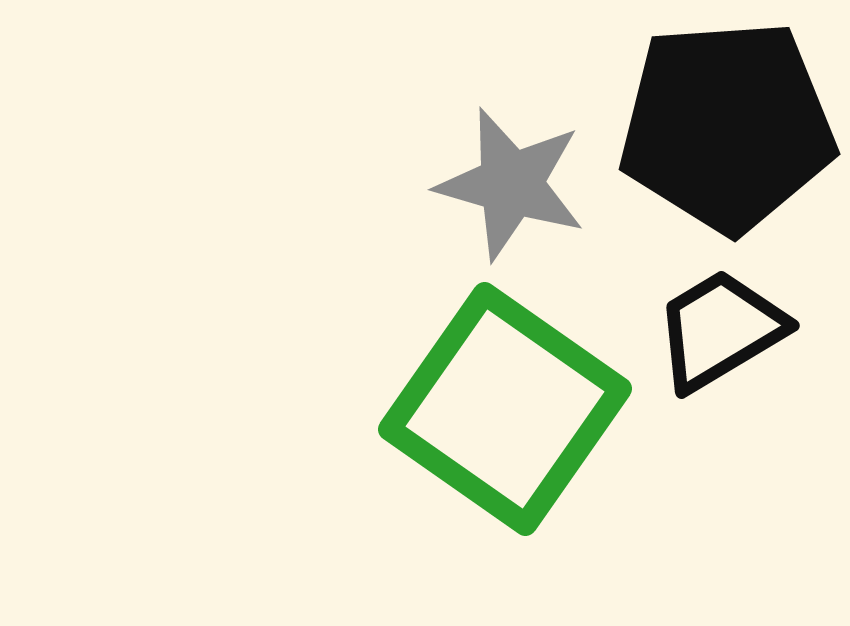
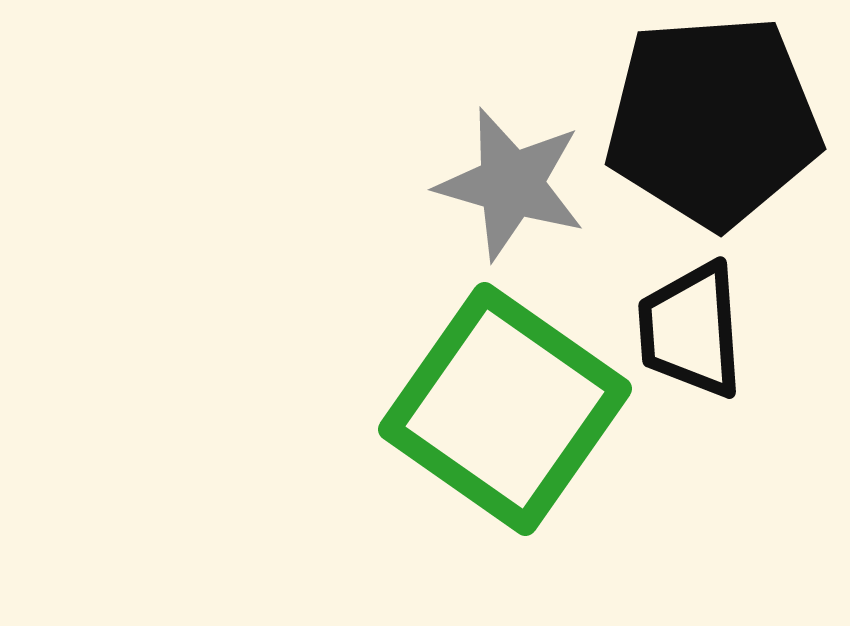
black pentagon: moved 14 px left, 5 px up
black trapezoid: moved 29 px left; rotated 63 degrees counterclockwise
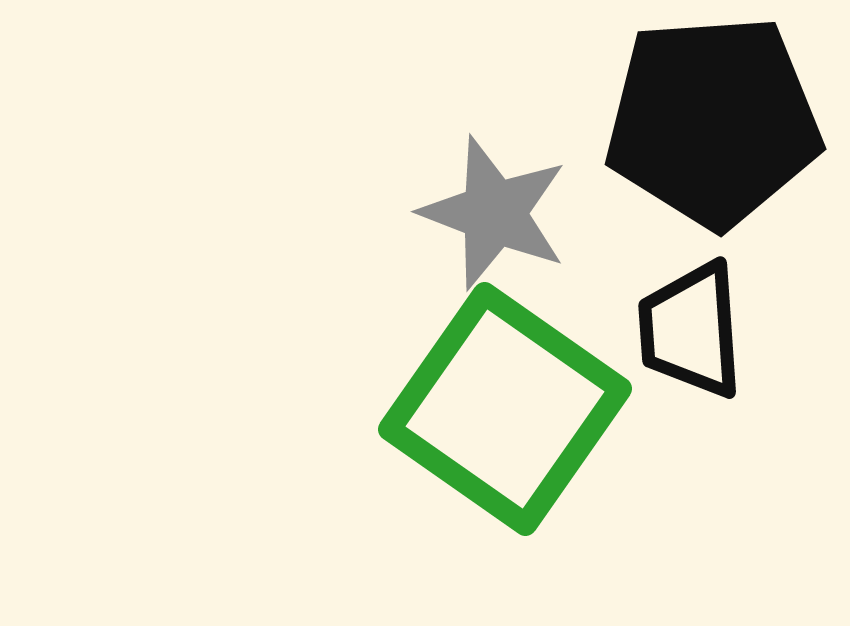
gray star: moved 17 px left, 29 px down; rotated 5 degrees clockwise
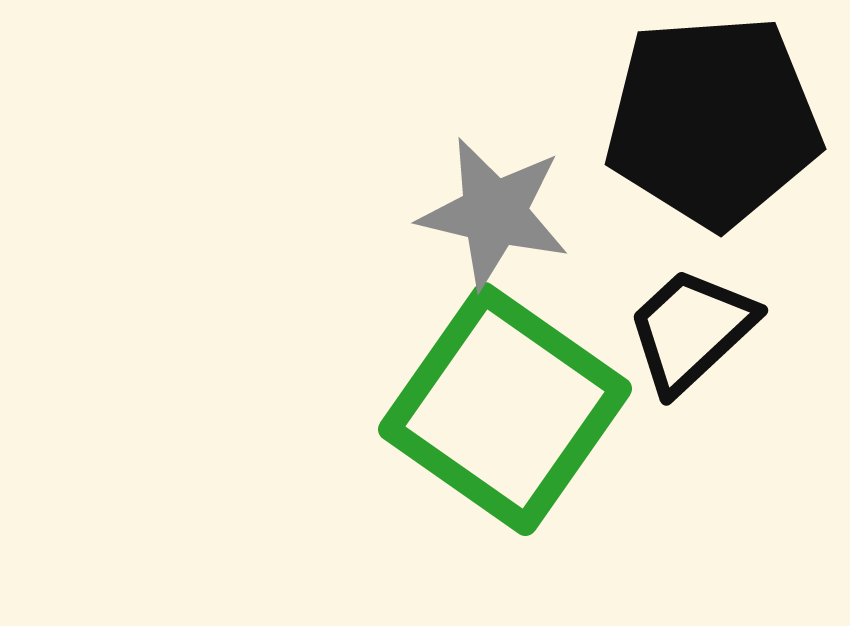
gray star: rotated 8 degrees counterclockwise
black trapezoid: rotated 51 degrees clockwise
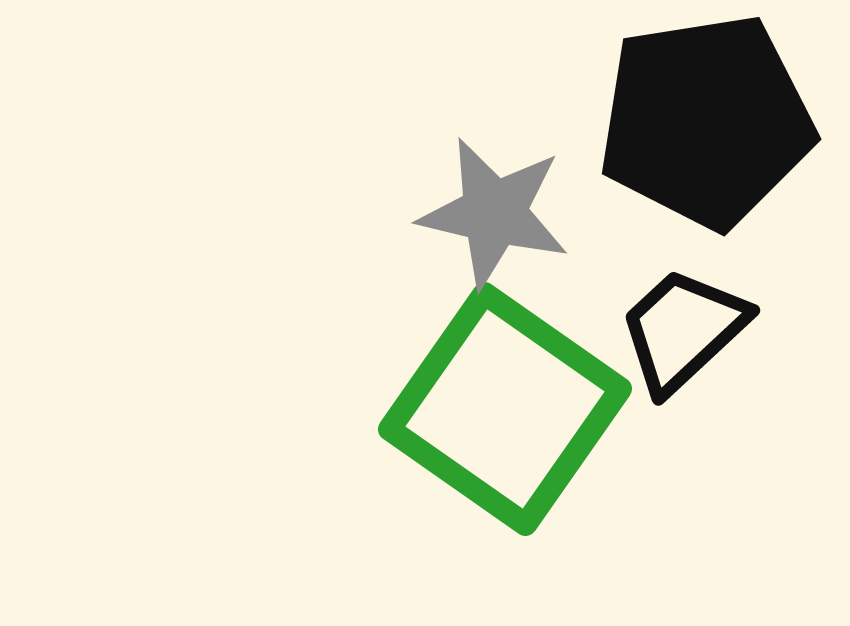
black pentagon: moved 7 px left; rotated 5 degrees counterclockwise
black trapezoid: moved 8 px left
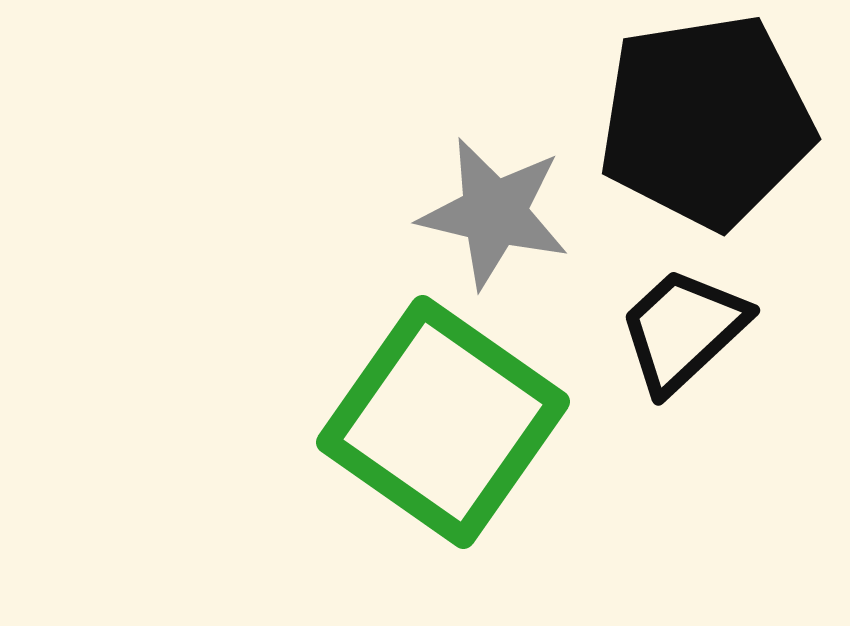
green square: moved 62 px left, 13 px down
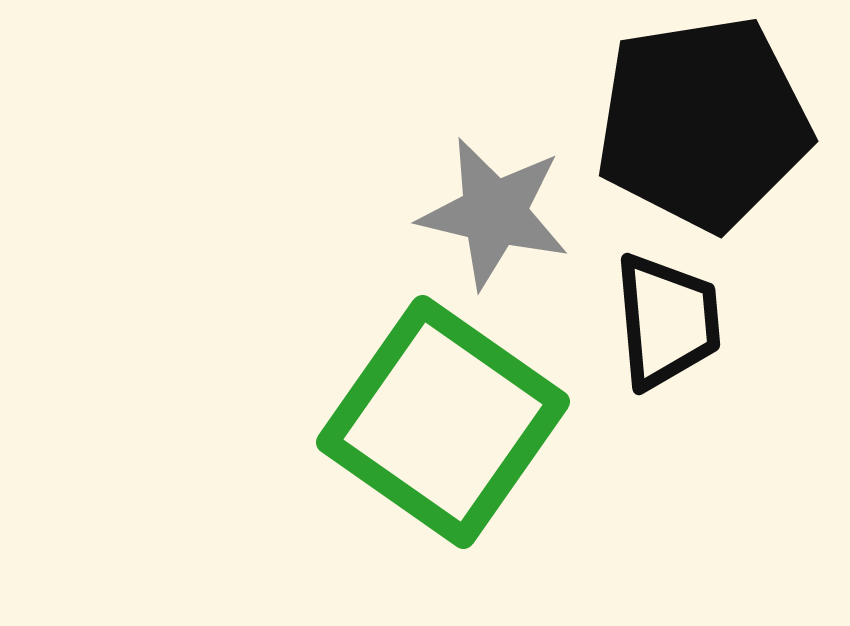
black pentagon: moved 3 px left, 2 px down
black trapezoid: moved 16 px left, 9 px up; rotated 128 degrees clockwise
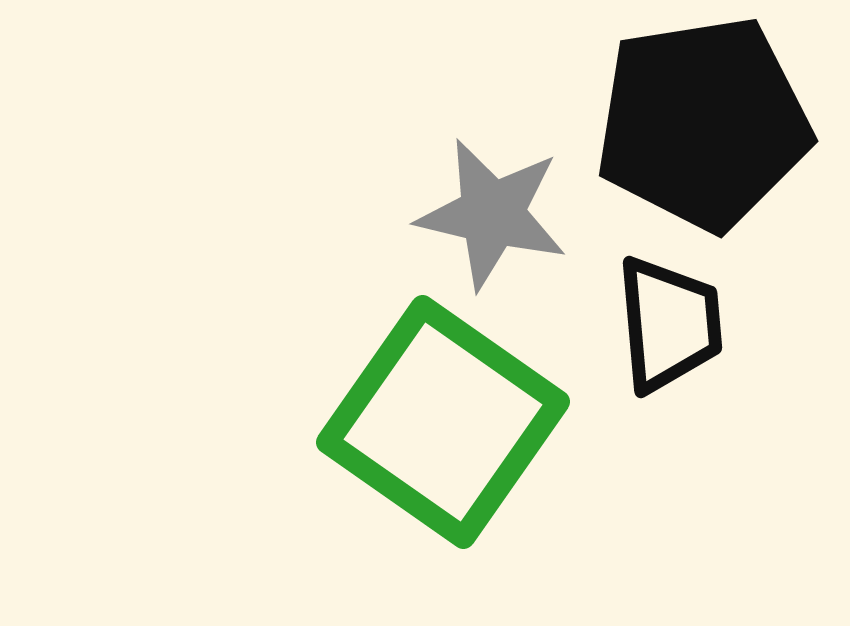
gray star: moved 2 px left, 1 px down
black trapezoid: moved 2 px right, 3 px down
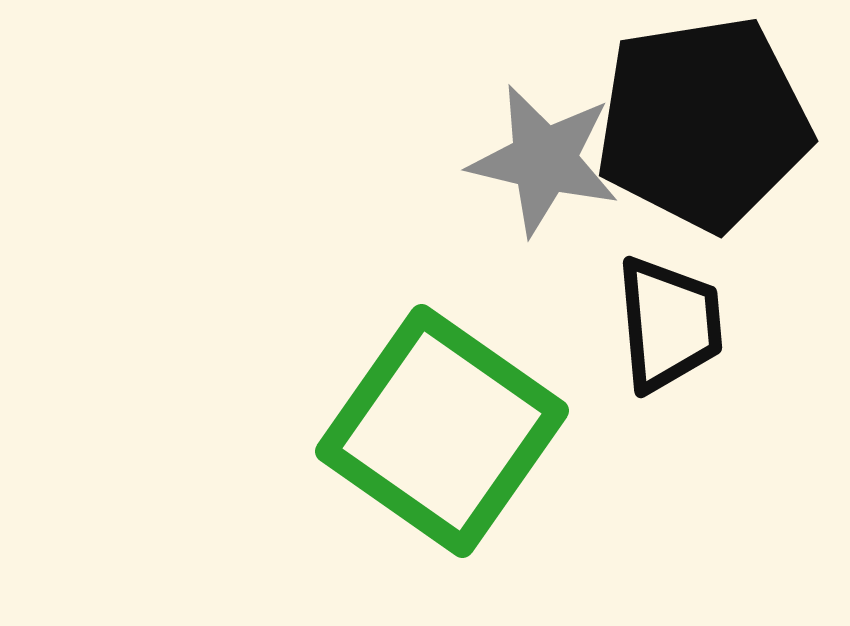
gray star: moved 52 px right, 54 px up
green square: moved 1 px left, 9 px down
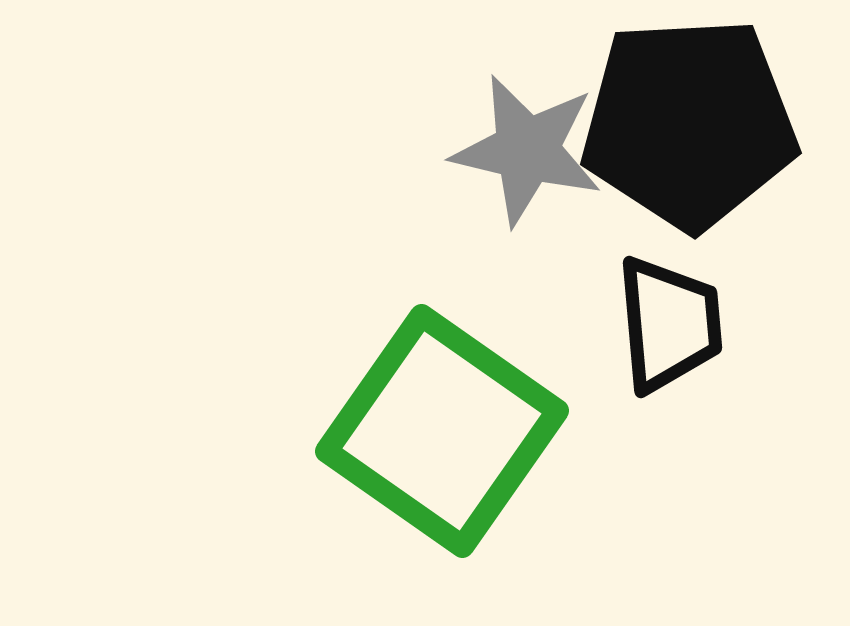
black pentagon: moved 14 px left; rotated 6 degrees clockwise
gray star: moved 17 px left, 10 px up
